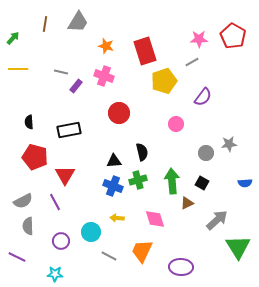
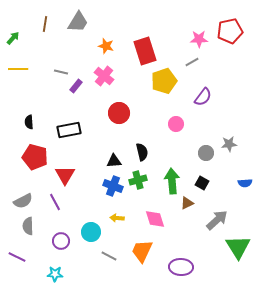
red pentagon at (233, 36): moved 3 px left, 5 px up; rotated 30 degrees clockwise
pink cross at (104, 76): rotated 18 degrees clockwise
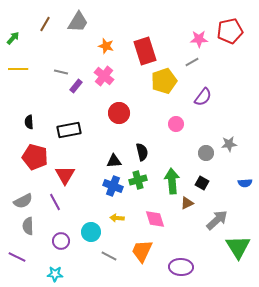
brown line at (45, 24): rotated 21 degrees clockwise
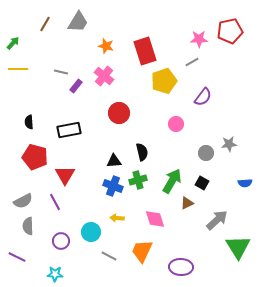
green arrow at (13, 38): moved 5 px down
green arrow at (172, 181): rotated 35 degrees clockwise
